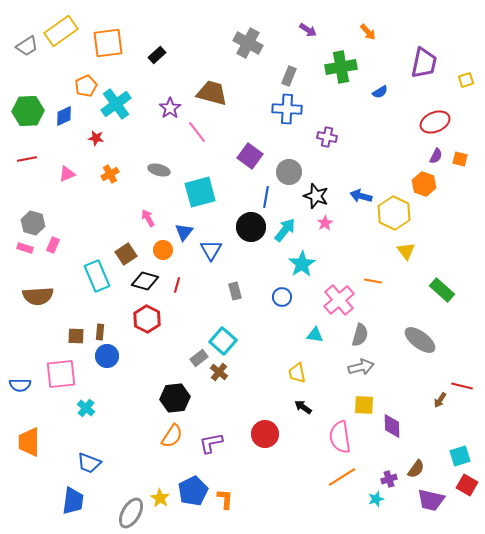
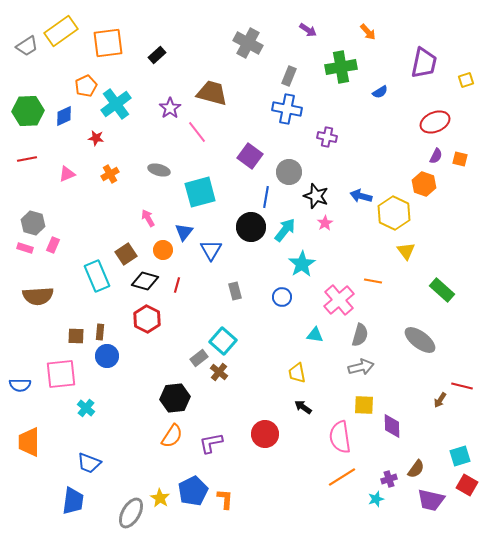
blue cross at (287, 109): rotated 8 degrees clockwise
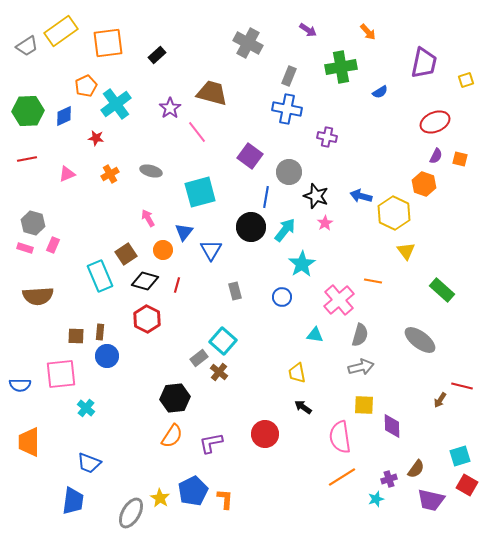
gray ellipse at (159, 170): moved 8 px left, 1 px down
cyan rectangle at (97, 276): moved 3 px right
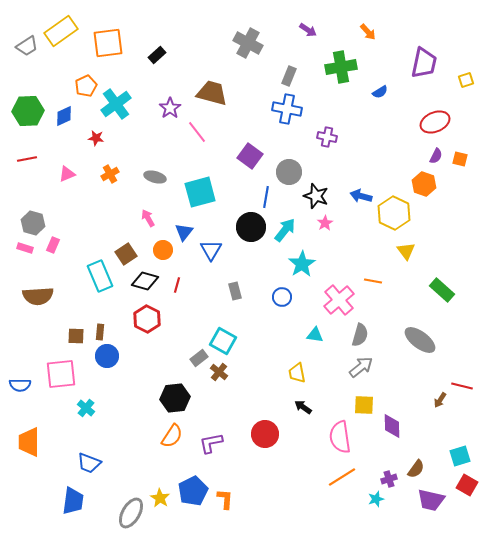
gray ellipse at (151, 171): moved 4 px right, 6 px down
cyan square at (223, 341): rotated 12 degrees counterclockwise
gray arrow at (361, 367): rotated 25 degrees counterclockwise
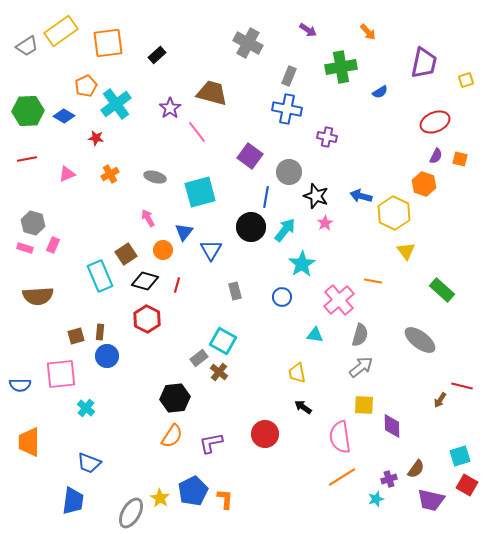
blue diamond at (64, 116): rotated 55 degrees clockwise
brown square at (76, 336): rotated 18 degrees counterclockwise
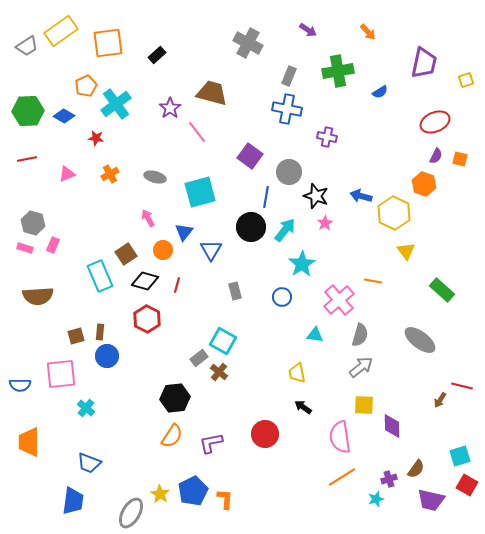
green cross at (341, 67): moved 3 px left, 4 px down
yellow star at (160, 498): moved 4 px up
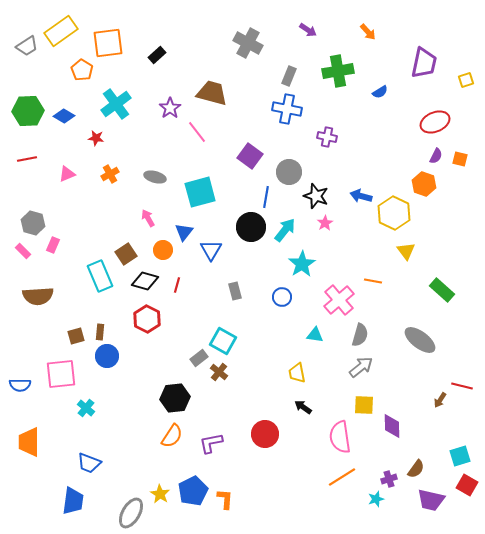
orange pentagon at (86, 86): moved 4 px left, 16 px up; rotated 15 degrees counterclockwise
pink rectangle at (25, 248): moved 2 px left, 3 px down; rotated 28 degrees clockwise
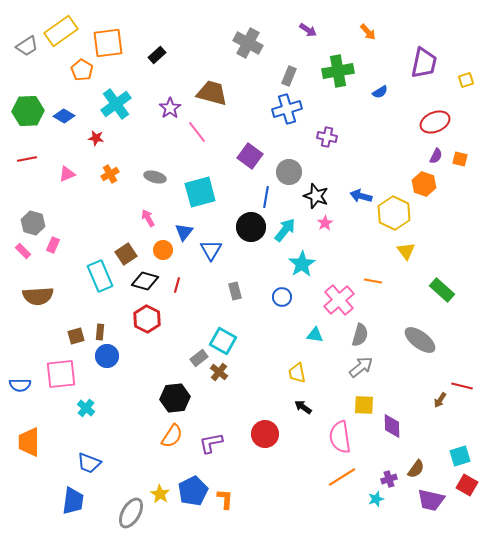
blue cross at (287, 109): rotated 28 degrees counterclockwise
